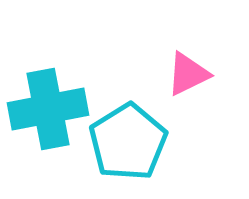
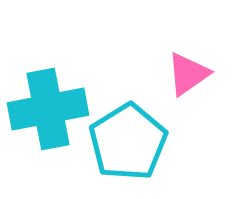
pink triangle: rotated 9 degrees counterclockwise
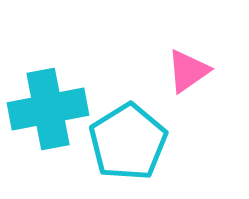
pink triangle: moved 3 px up
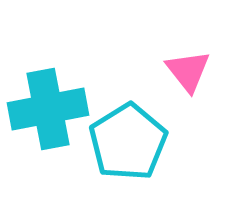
pink triangle: rotated 33 degrees counterclockwise
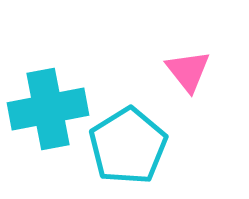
cyan pentagon: moved 4 px down
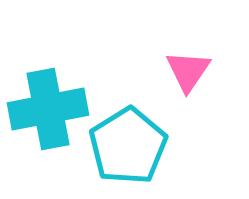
pink triangle: rotated 12 degrees clockwise
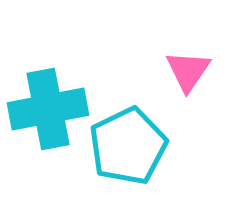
cyan pentagon: rotated 6 degrees clockwise
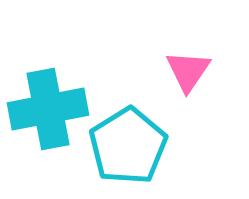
cyan pentagon: rotated 6 degrees counterclockwise
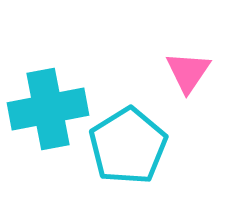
pink triangle: moved 1 px down
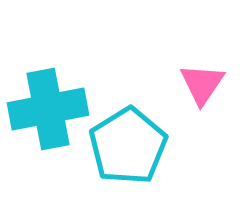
pink triangle: moved 14 px right, 12 px down
